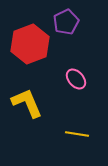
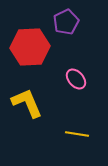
red hexagon: moved 3 px down; rotated 18 degrees clockwise
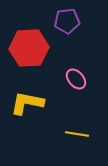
purple pentagon: moved 1 px right, 1 px up; rotated 20 degrees clockwise
red hexagon: moved 1 px left, 1 px down
yellow L-shape: rotated 56 degrees counterclockwise
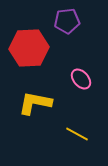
pink ellipse: moved 5 px right
yellow L-shape: moved 8 px right
yellow line: rotated 20 degrees clockwise
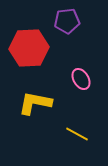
pink ellipse: rotated 10 degrees clockwise
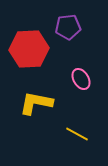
purple pentagon: moved 1 px right, 6 px down
red hexagon: moved 1 px down
yellow L-shape: moved 1 px right
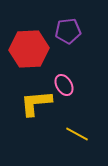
purple pentagon: moved 4 px down
pink ellipse: moved 17 px left, 6 px down
yellow L-shape: rotated 16 degrees counterclockwise
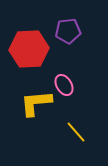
yellow line: moved 1 px left, 2 px up; rotated 20 degrees clockwise
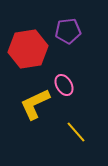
red hexagon: moved 1 px left; rotated 6 degrees counterclockwise
yellow L-shape: moved 1 px left, 1 px down; rotated 20 degrees counterclockwise
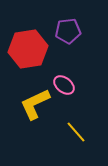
pink ellipse: rotated 20 degrees counterclockwise
